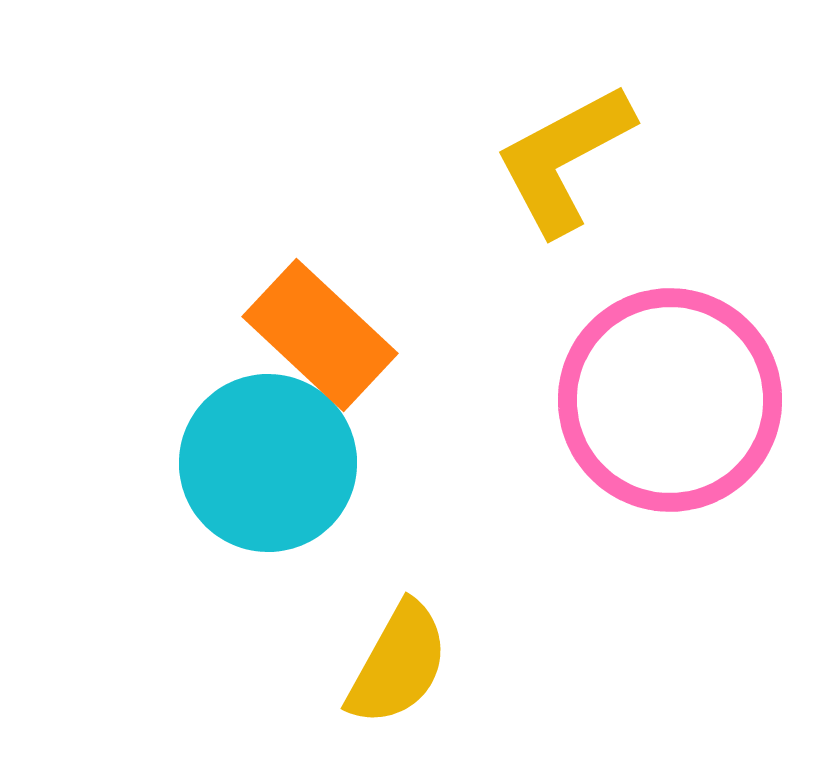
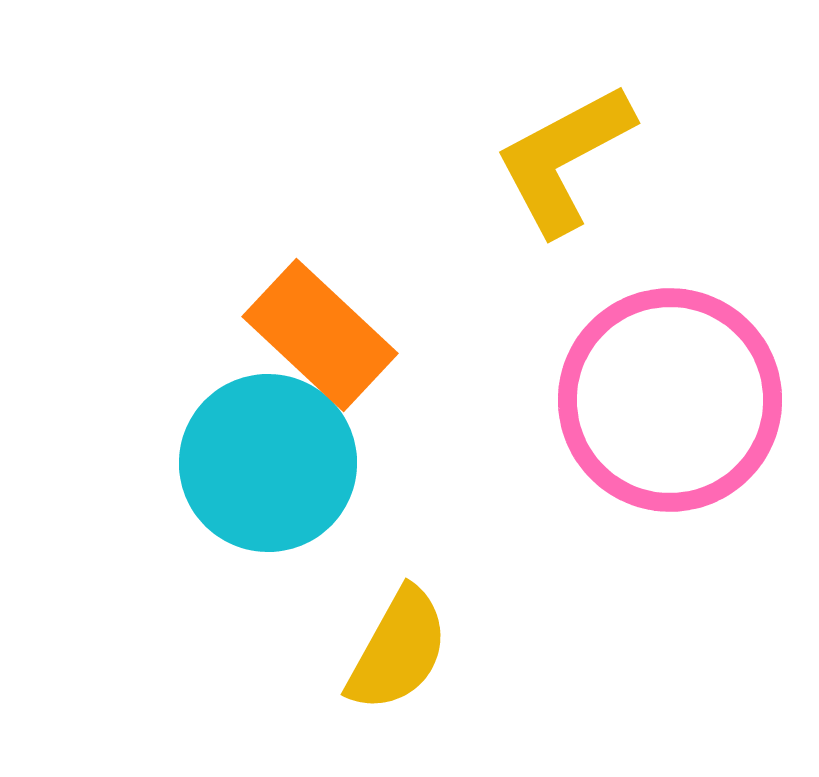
yellow semicircle: moved 14 px up
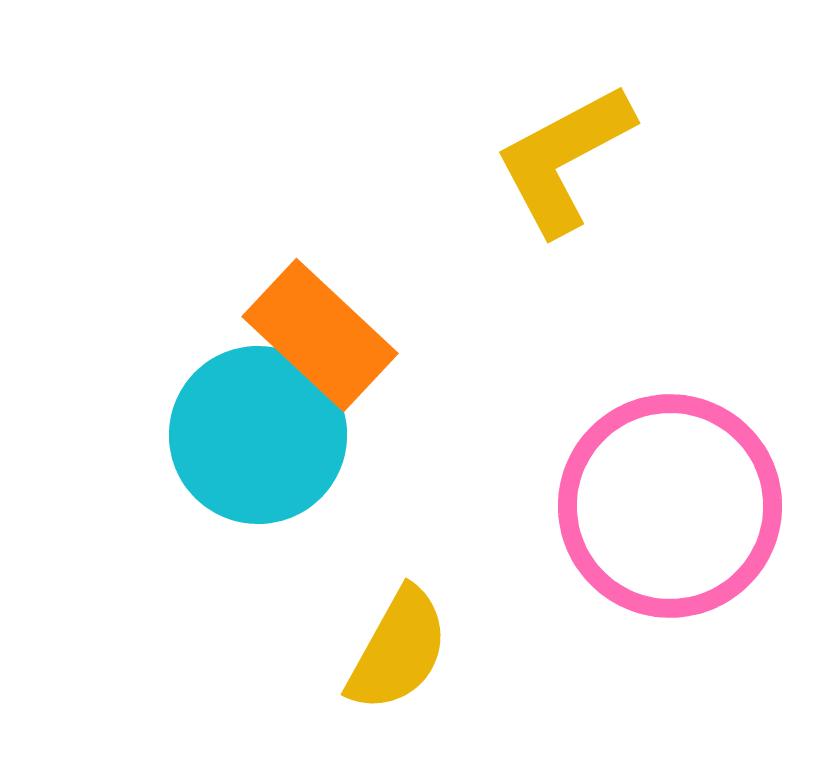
pink circle: moved 106 px down
cyan circle: moved 10 px left, 28 px up
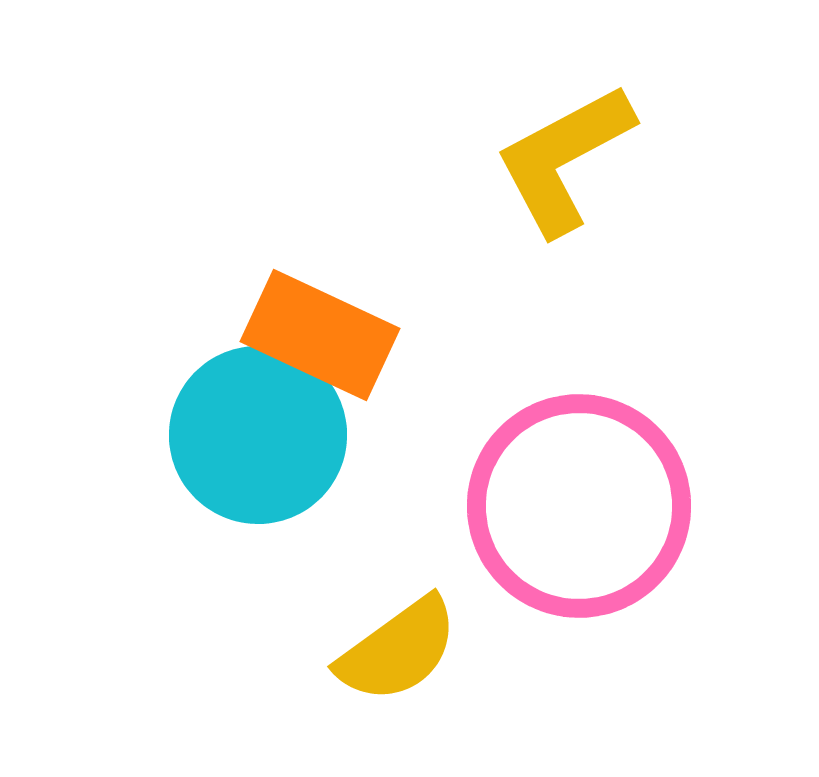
orange rectangle: rotated 18 degrees counterclockwise
pink circle: moved 91 px left
yellow semicircle: rotated 25 degrees clockwise
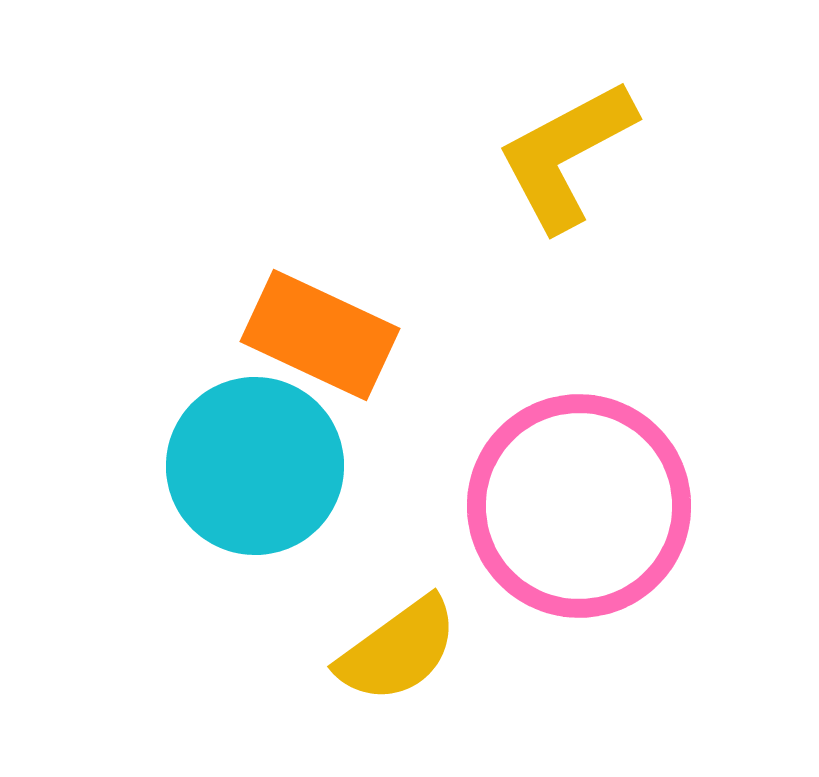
yellow L-shape: moved 2 px right, 4 px up
cyan circle: moved 3 px left, 31 px down
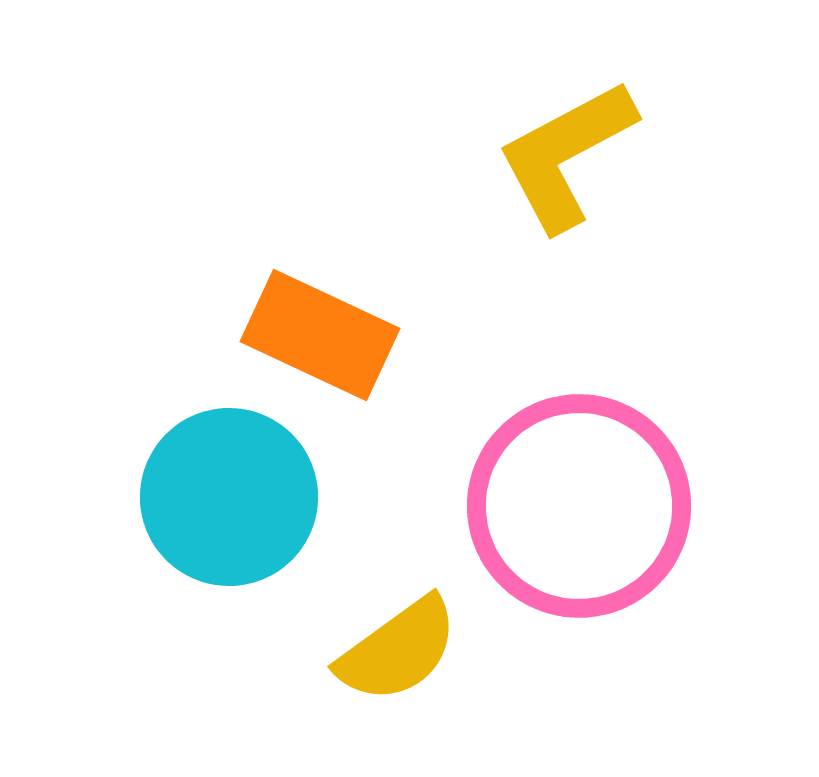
cyan circle: moved 26 px left, 31 px down
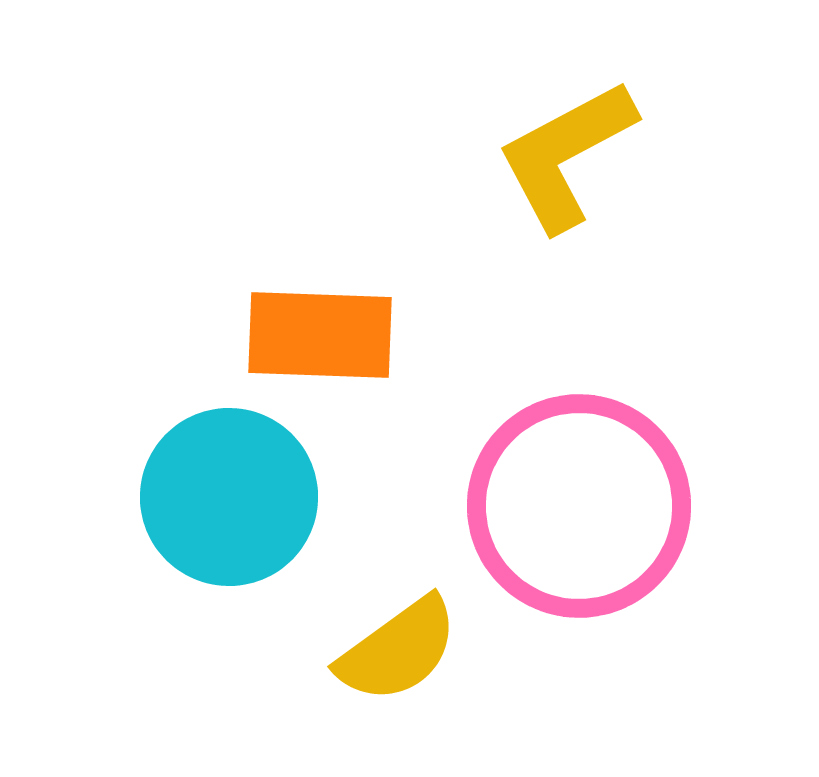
orange rectangle: rotated 23 degrees counterclockwise
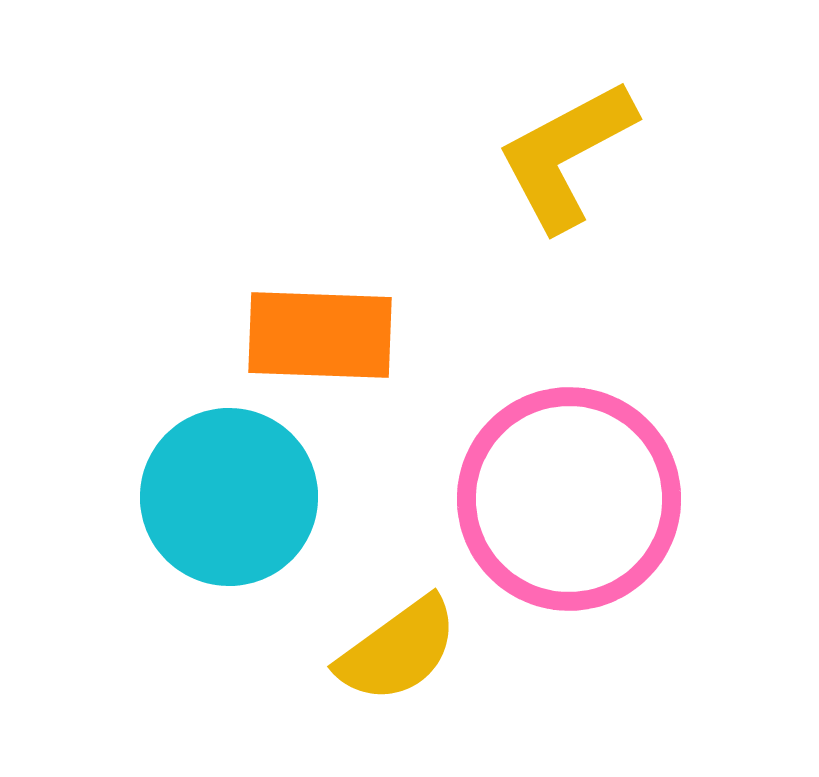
pink circle: moved 10 px left, 7 px up
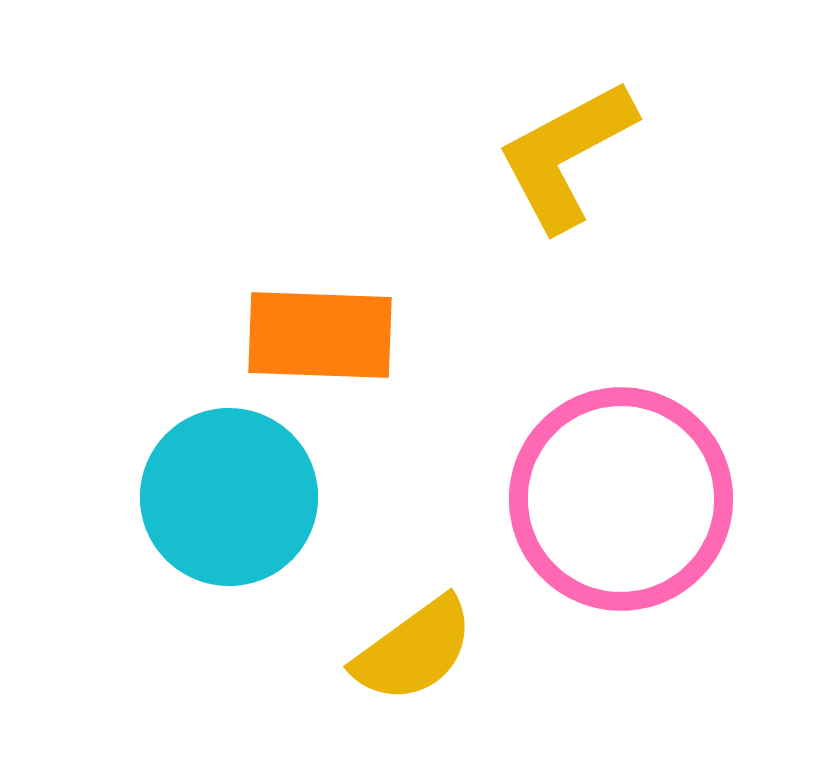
pink circle: moved 52 px right
yellow semicircle: moved 16 px right
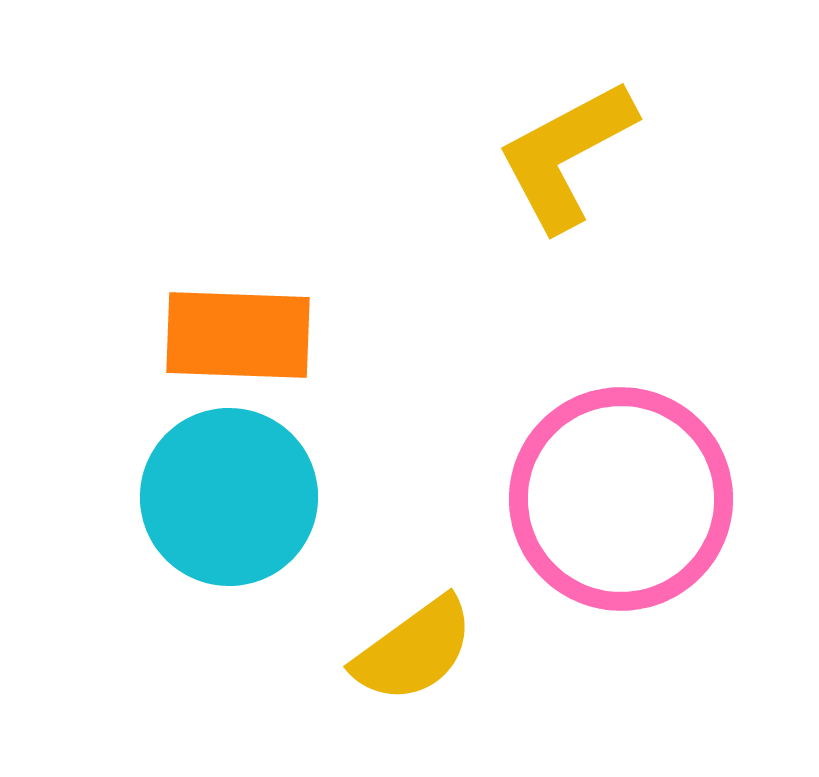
orange rectangle: moved 82 px left
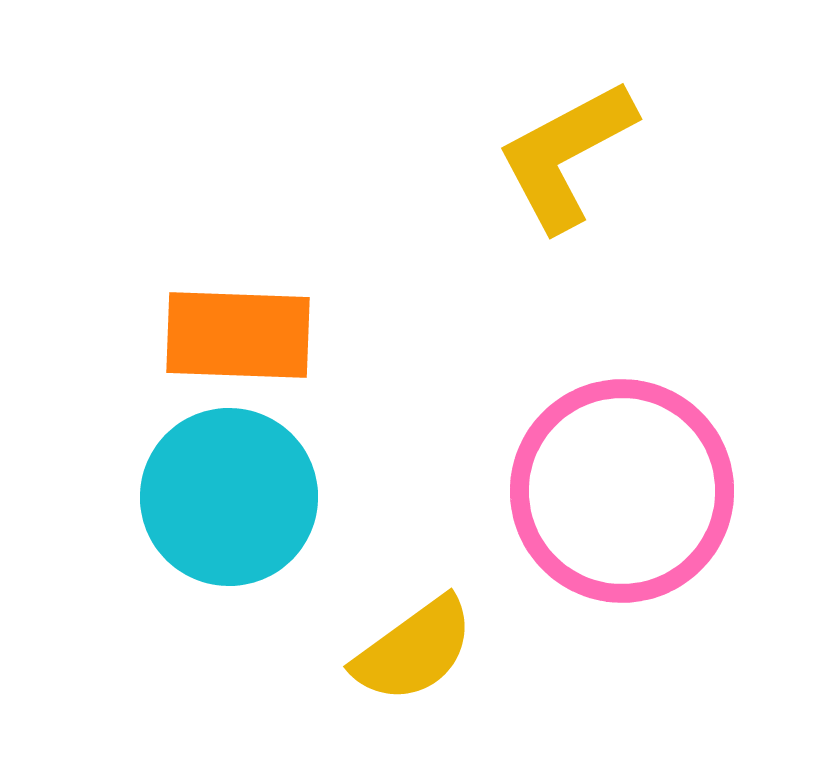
pink circle: moved 1 px right, 8 px up
